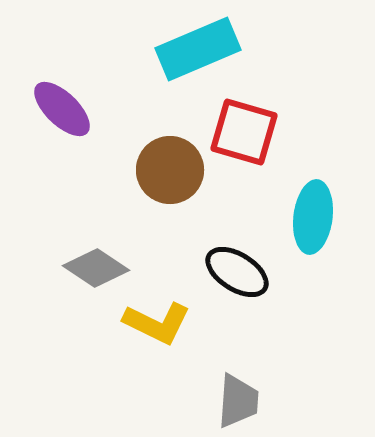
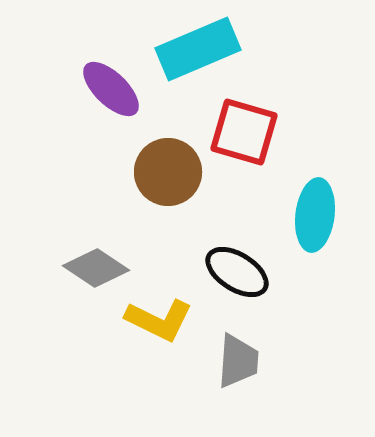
purple ellipse: moved 49 px right, 20 px up
brown circle: moved 2 px left, 2 px down
cyan ellipse: moved 2 px right, 2 px up
yellow L-shape: moved 2 px right, 3 px up
gray trapezoid: moved 40 px up
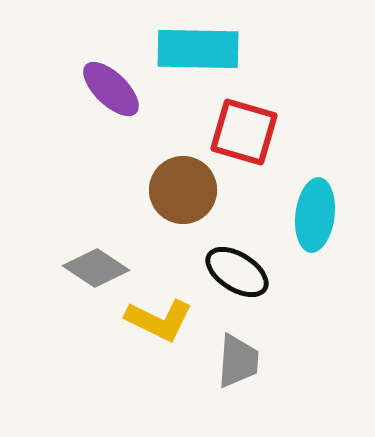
cyan rectangle: rotated 24 degrees clockwise
brown circle: moved 15 px right, 18 px down
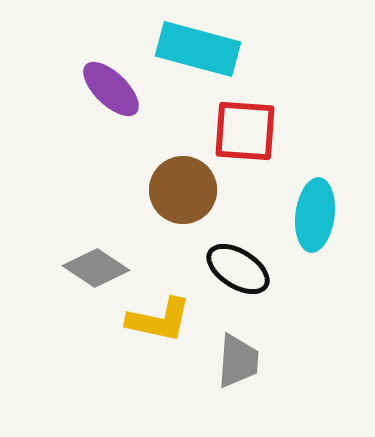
cyan rectangle: rotated 14 degrees clockwise
red square: moved 1 px right, 1 px up; rotated 12 degrees counterclockwise
black ellipse: moved 1 px right, 3 px up
yellow L-shape: rotated 14 degrees counterclockwise
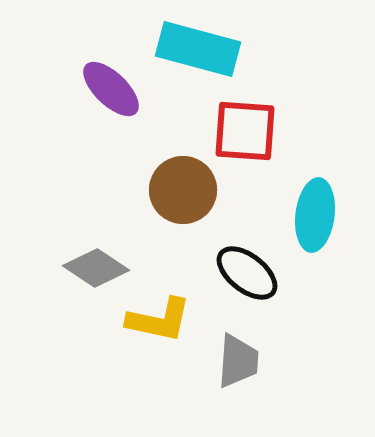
black ellipse: moved 9 px right, 4 px down; rotated 6 degrees clockwise
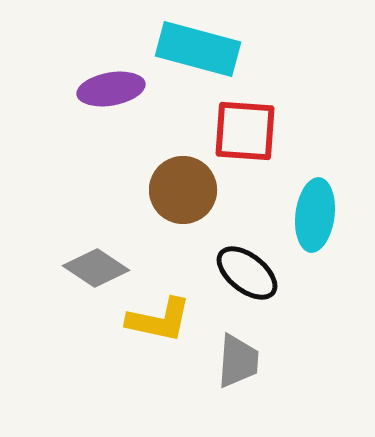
purple ellipse: rotated 54 degrees counterclockwise
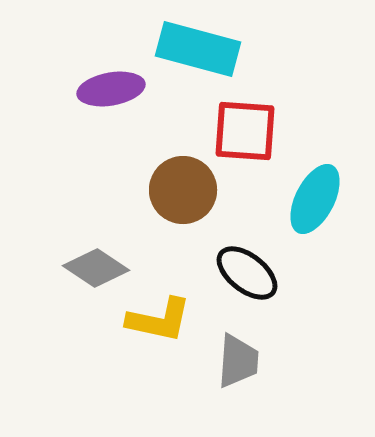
cyan ellipse: moved 16 px up; rotated 20 degrees clockwise
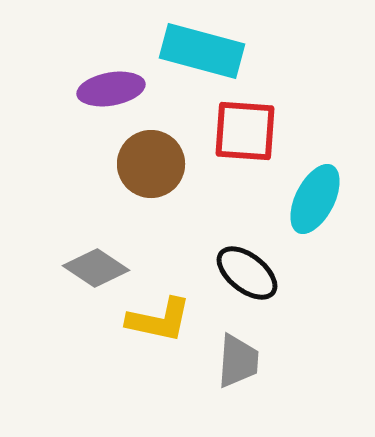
cyan rectangle: moved 4 px right, 2 px down
brown circle: moved 32 px left, 26 px up
